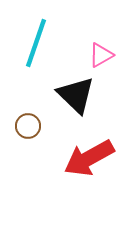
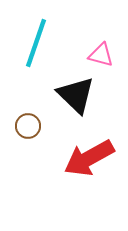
pink triangle: rotated 44 degrees clockwise
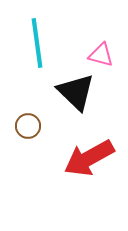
cyan line: moved 1 px right; rotated 27 degrees counterclockwise
black triangle: moved 3 px up
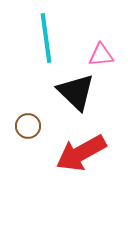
cyan line: moved 9 px right, 5 px up
pink triangle: rotated 20 degrees counterclockwise
red arrow: moved 8 px left, 5 px up
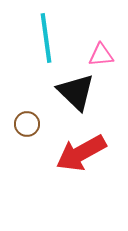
brown circle: moved 1 px left, 2 px up
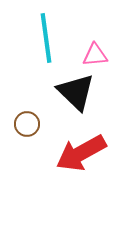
pink triangle: moved 6 px left
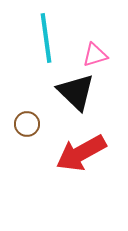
pink triangle: rotated 12 degrees counterclockwise
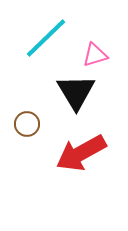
cyan line: rotated 54 degrees clockwise
black triangle: rotated 15 degrees clockwise
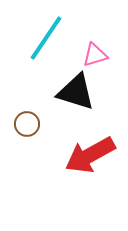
cyan line: rotated 12 degrees counterclockwise
black triangle: rotated 42 degrees counterclockwise
red arrow: moved 9 px right, 2 px down
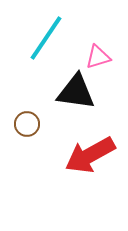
pink triangle: moved 3 px right, 2 px down
black triangle: rotated 9 degrees counterclockwise
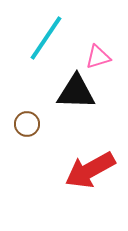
black triangle: rotated 6 degrees counterclockwise
red arrow: moved 15 px down
